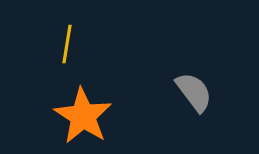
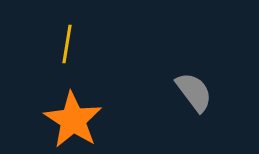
orange star: moved 10 px left, 4 px down
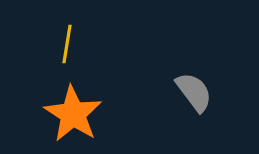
orange star: moved 6 px up
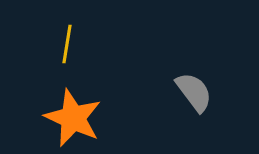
orange star: moved 4 px down; rotated 8 degrees counterclockwise
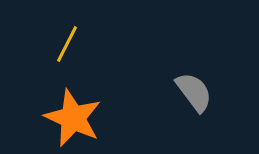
yellow line: rotated 18 degrees clockwise
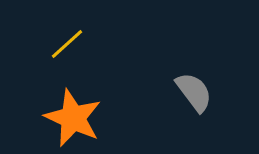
yellow line: rotated 21 degrees clockwise
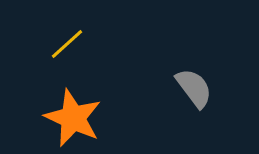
gray semicircle: moved 4 px up
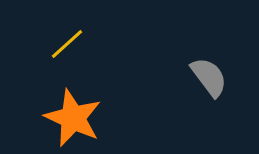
gray semicircle: moved 15 px right, 11 px up
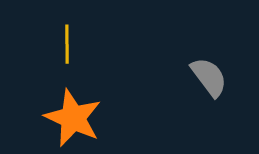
yellow line: rotated 48 degrees counterclockwise
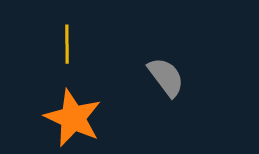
gray semicircle: moved 43 px left
